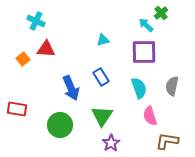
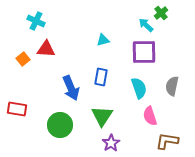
blue rectangle: rotated 42 degrees clockwise
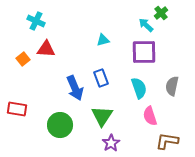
blue rectangle: moved 1 px down; rotated 30 degrees counterclockwise
blue arrow: moved 4 px right
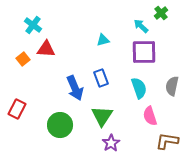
cyan cross: moved 3 px left, 4 px down; rotated 12 degrees clockwise
cyan arrow: moved 5 px left, 1 px down
red rectangle: rotated 72 degrees counterclockwise
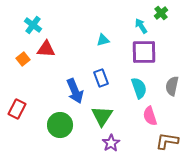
cyan arrow: rotated 14 degrees clockwise
blue arrow: moved 3 px down
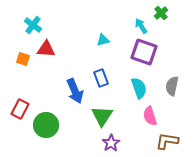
purple square: rotated 20 degrees clockwise
orange square: rotated 32 degrees counterclockwise
red rectangle: moved 3 px right
green circle: moved 14 px left
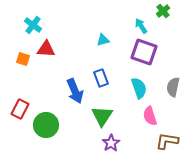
green cross: moved 2 px right, 2 px up
gray semicircle: moved 1 px right, 1 px down
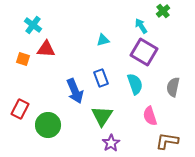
purple square: rotated 12 degrees clockwise
cyan semicircle: moved 4 px left, 4 px up
green circle: moved 2 px right
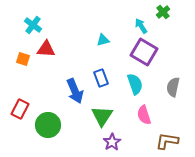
green cross: moved 1 px down
pink semicircle: moved 6 px left, 1 px up
purple star: moved 1 px right, 1 px up
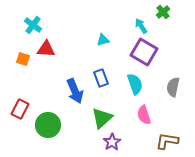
green triangle: moved 2 px down; rotated 15 degrees clockwise
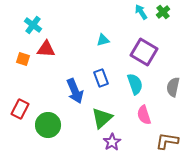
cyan arrow: moved 14 px up
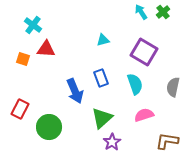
pink semicircle: rotated 90 degrees clockwise
green circle: moved 1 px right, 2 px down
